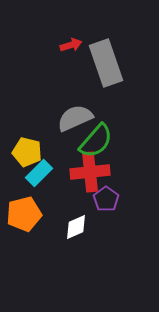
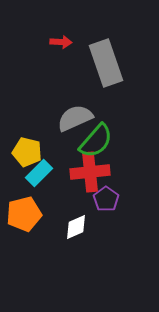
red arrow: moved 10 px left, 3 px up; rotated 20 degrees clockwise
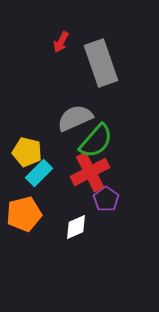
red arrow: rotated 115 degrees clockwise
gray rectangle: moved 5 px left
red cross: rotated 21 degrees counterclockwise
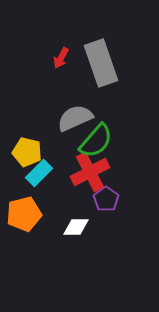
red arrow: moved 16 px down
white diamond: rotated 24 degrees clockwise
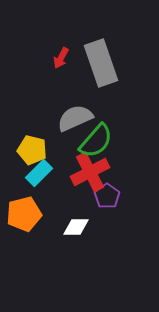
yellow pentagon: moved 5 px right, 2 px up
purple pentagon: moved 1 px right, 3 px up
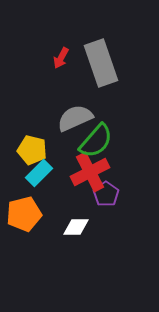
purple pentagon: moved 1 px left, 2 px up
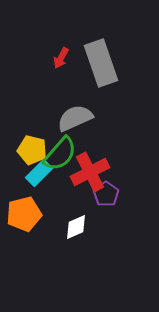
green semicircle: moved 36 px left, 13 px down
white diamond: rotated 24 degrees counterclockwise
